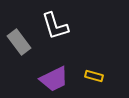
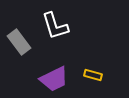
yellow rectangle: moved 1 px left, 1 px up
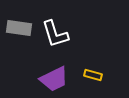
white L-shape: moved 8 px down
gray rectangle: moved 14 px up; rotated 45 degrees counterclockwise
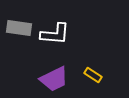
white L-shape: rotated 68 degrees counterclockwise
yellow rectangle: rotated 18 degrees clockwise
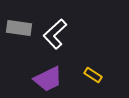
white L-shape: rotated 132 degrees clockwise
purple trapezoid: moved 6 px left
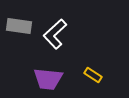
gray rectangle: moved 2 px up
purple trapezoid: rotated 32 degrees clockwise
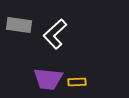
gray rectangle: moved 1 px up
yellow rectangle: moved 16 px left, 7 px down; rotated 36 degrees counterclockwise
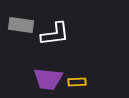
gray rectangle: moved 2 px right
white L-shape: rotated 144 degrees counterclockwise
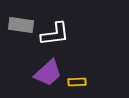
purple trapezoid: moved 6 px up; rotated 48 degrees counterclockwise
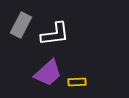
gray rectangle: rotated 70 degrees counterclockwise
